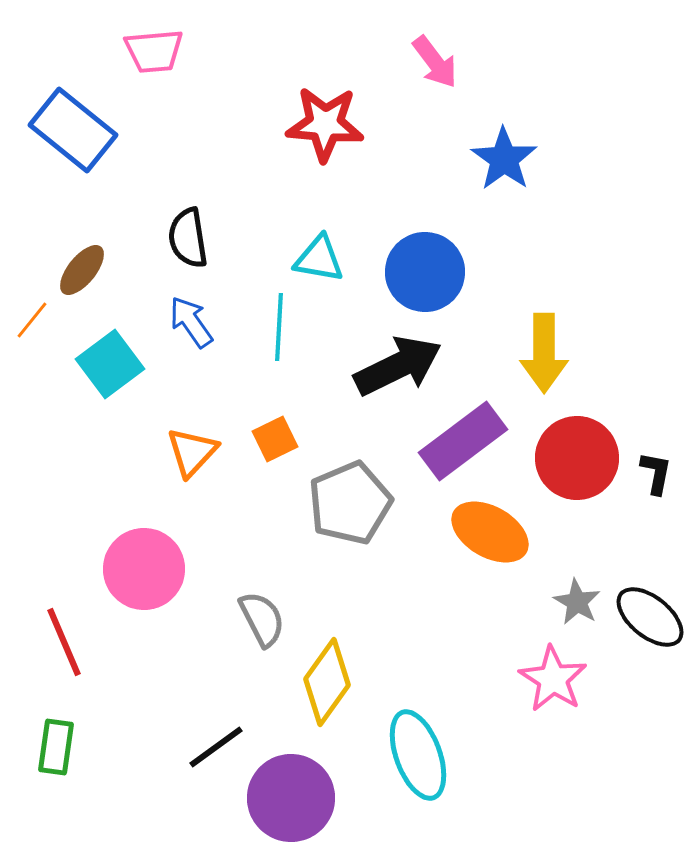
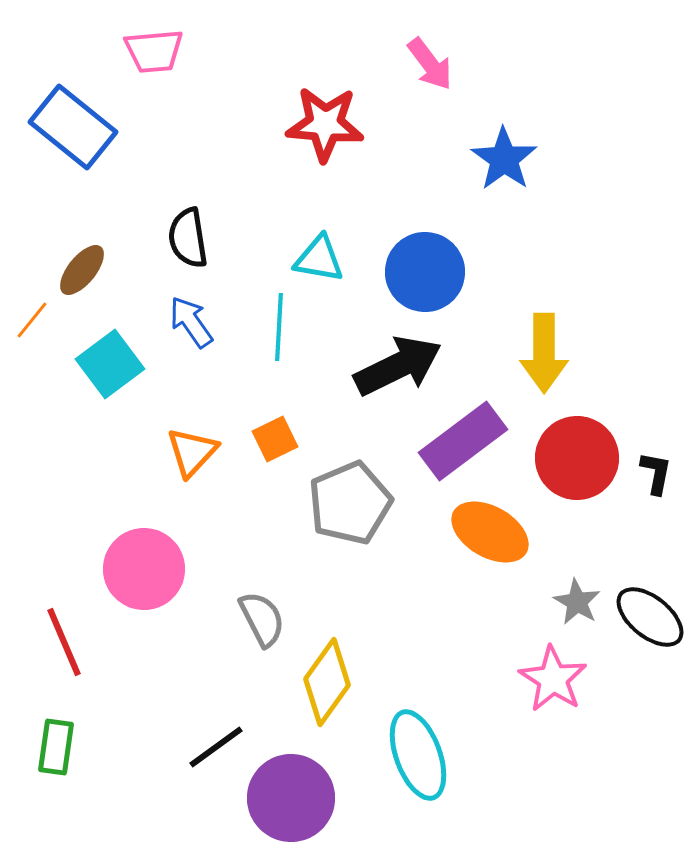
pink arrow: moved 5 px left, 2 px down
blue rectangle: moved 3 px up
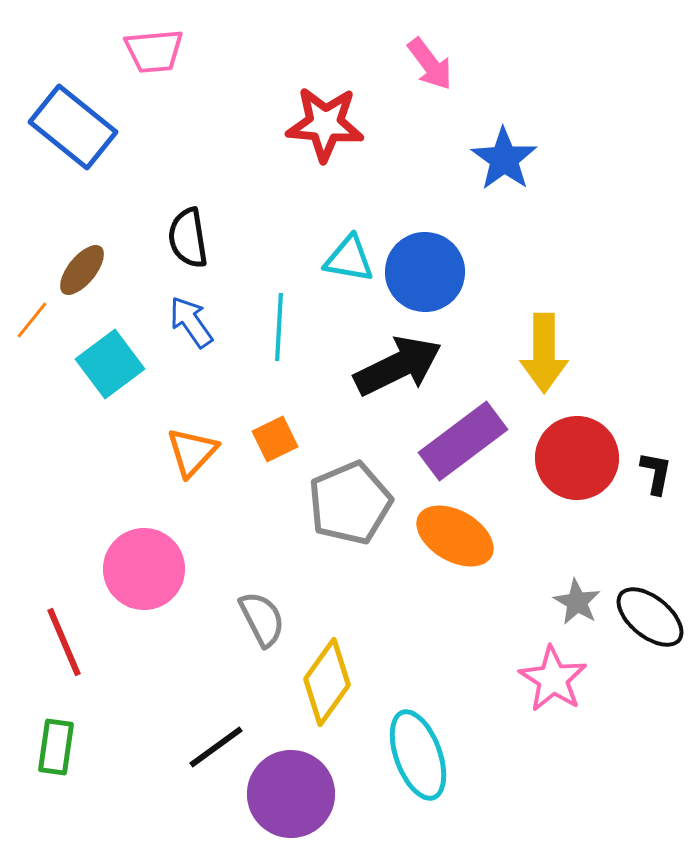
cyan triangle: moved 30 px right
orange ellipse: moved 35 px left, 4 px down
purple circle: moved 4 px up
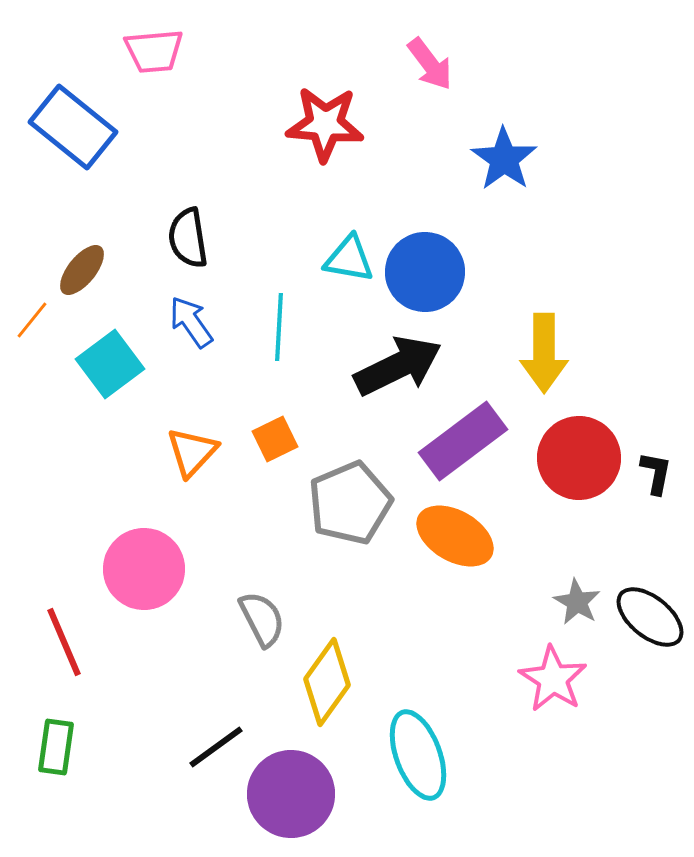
red circle: moved 2 px right
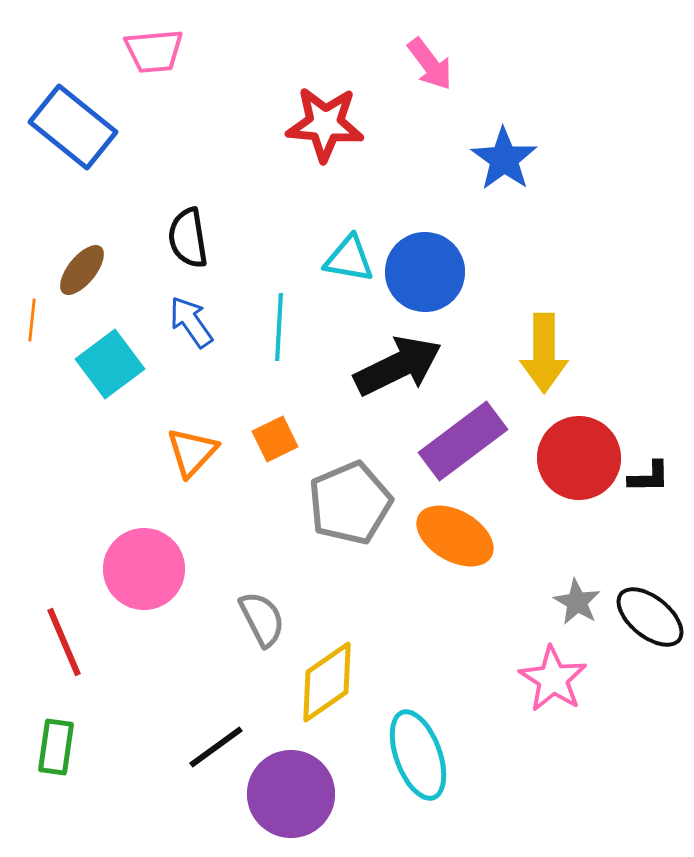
orange line: rotated 33 degrees counterclockwise
black L-shape: moved 7 px left, 4 px down; rotated 78 degrees clockwise
yellow diamond: rotated 20 degrees clockwise
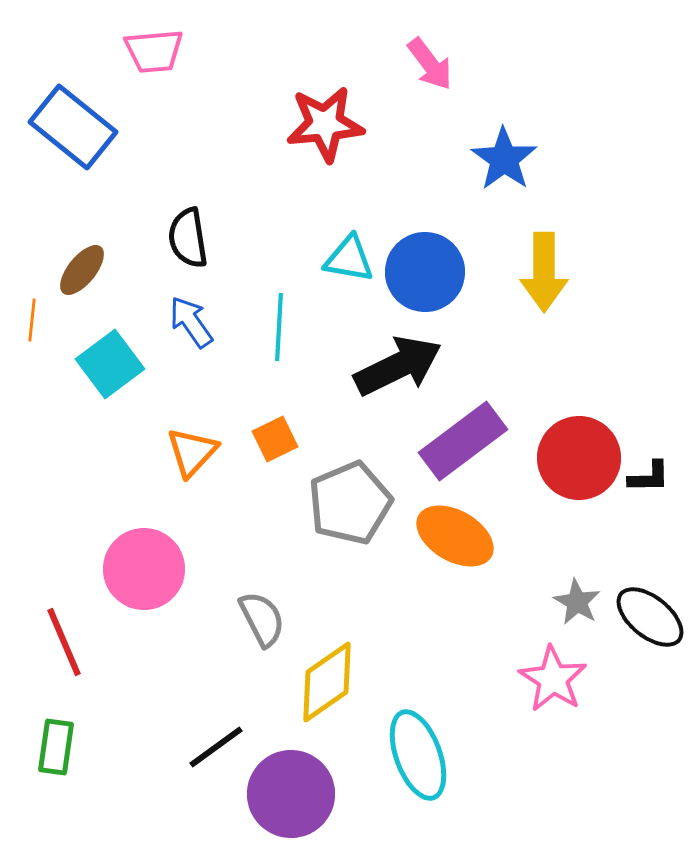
red star: rotated 10 degrees counterclockwise
yellow arrow: moved 81 px up
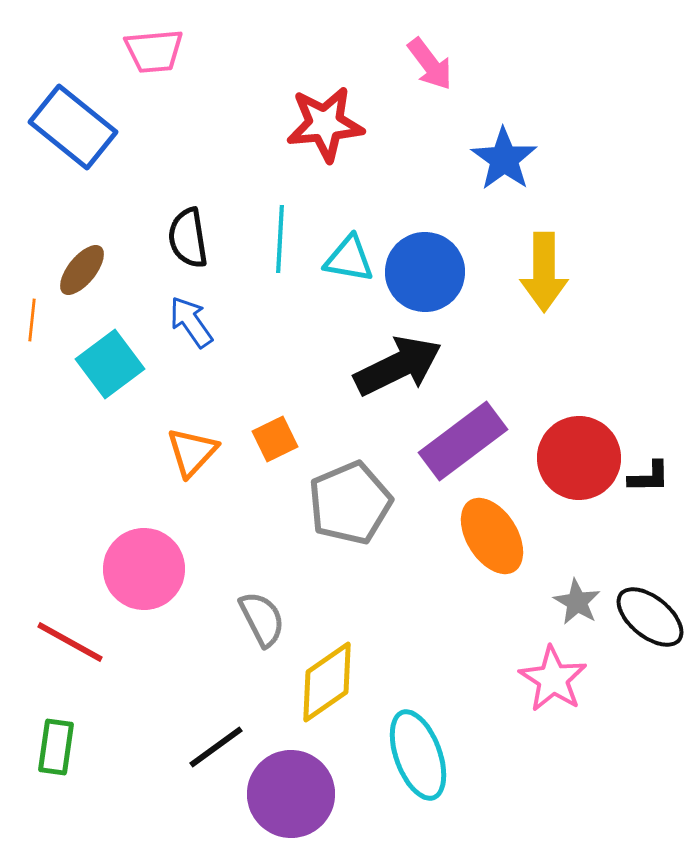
cyan line: moved 1 px right, 88 px up
orange ellipse: moved 37 px right; rotated 28 degrees clockwise
red line: moved 6 px right; rotated 38 degrees counterclockwise
